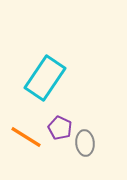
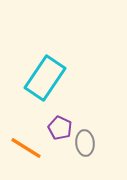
orange line: moved 11 px down
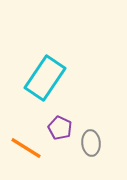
gray ellipse: moved 6 px right
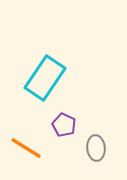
purple pentagon: moved 4 px right, 3 px up
gray ellipse: moved 5 px right, 5 px down
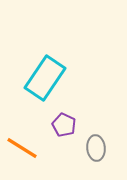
orange line: moved 4 px left
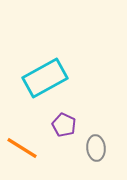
cyan rectangle: rotated 27 degrees clockwise
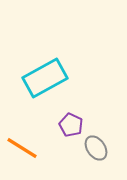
purple pentagon: moved 7 px right
gray ellipse: rotated 30 degrees counterclockwise
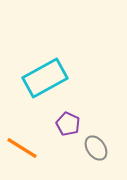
purple pentagon: moved 3 px left, 1 px up
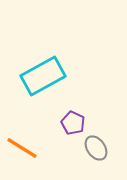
cyan rectangle: moved 2 px left, 2 px up
purple pentagon: moved 5 px right, 1 px up
